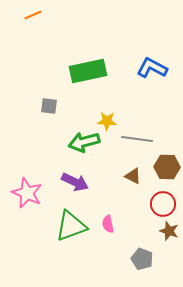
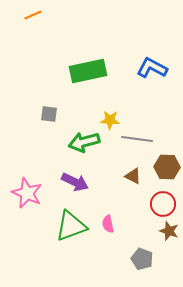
gray square: moved 8 px down
yellow star: moved 3 px right, 1 px up
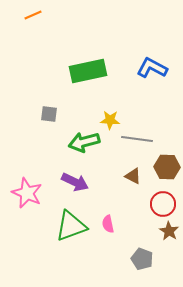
brown star: rotated 12 degrees clockwise
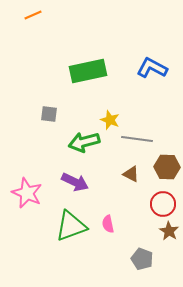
yellow star: rotated 18 degrees clockwise
brown triangle: moved 2 px left, 2 px up
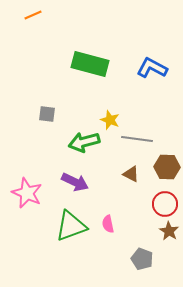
green rectangle: moved 2 px right, 7 px up; rotated 27 degrees clockwise
gray square: moved 2 px left
red circle: moved 2 px right
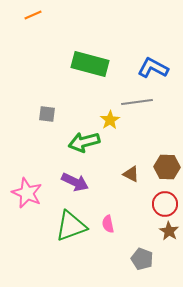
blue L-shape: moved 1 px right
yellow star: rotated 18 degrees clockwise
gray line: moved 37 px up; rotated 16 degrees counterclockwise
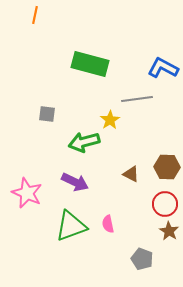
orange line: moved 2 px right; rotated 54 degrees counterclockwise
blue L-shape: moved 10 px right
gray line: moved 3 px up
